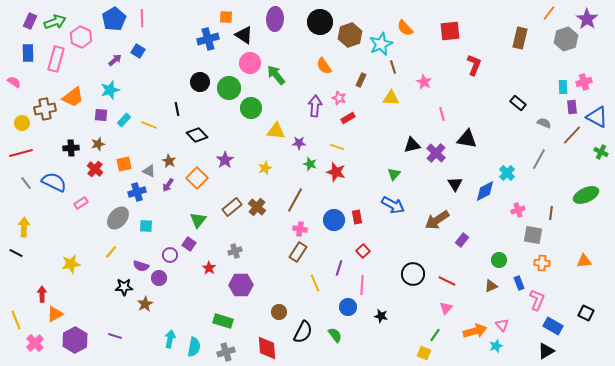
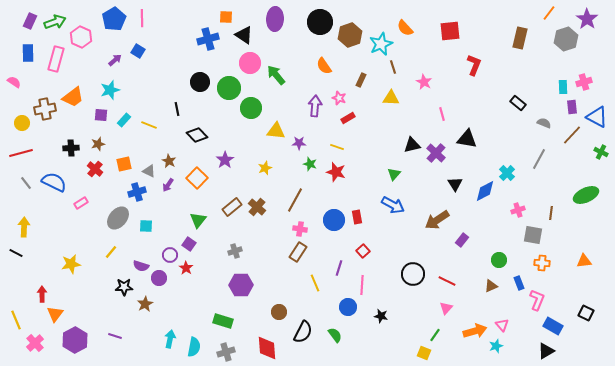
red star at (209, 268): moved 23 px left
orange triangle at (55, 314): rotated 24 degrees counterclockwise
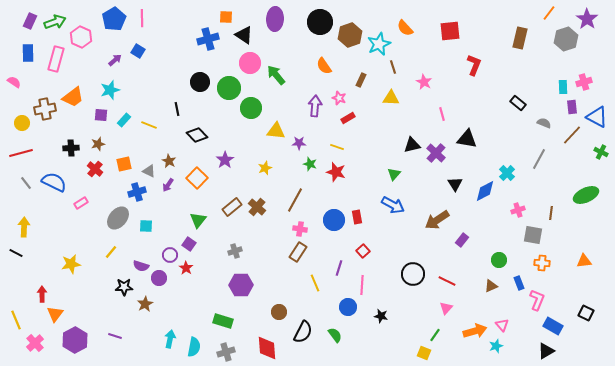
cyan star at (381, 44): moved 2 px left
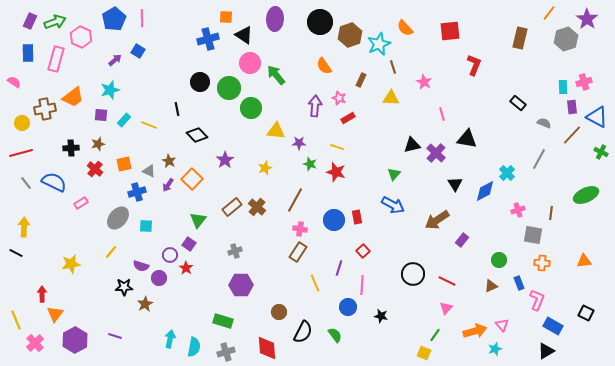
orange square at (197, 178): moved 5 px left, 1 px down
cyan star at (496, 346): moved 1 px left, 3 px down
